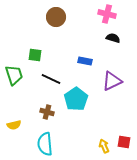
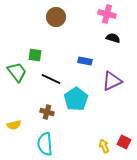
green trapezoid: moved 3 px right, 3 px up; rotated 20 degrees counterclockwise
red square: rotated 16 degrees clockwise
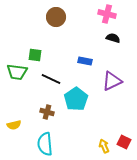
green trapezoid: rotated 135 degrees clockwise
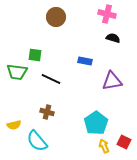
purple triangle: rotated 15 degrees clockwise
cyan pentagon: moved 20 px right, 24 px down
cyan semicircle: moved 8 px left, 3 px up; rotated 35 degrees counterclockwise
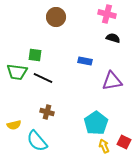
black line: moved 8 px left, 1 px up
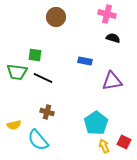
cyan semicircle: moved 1 px right, 1 px up
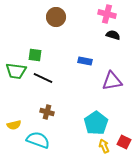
black semicircle: moved 3 px up
green trapezoid: moved 1 px left, 1 px up
cyan semicircle: rotated 150 degrees clockwise
